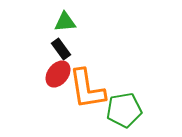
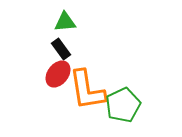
orange L-shape: moved 1 px down
green pentagon: moved 1 px left, 5 px up; rotated 16 degrees counterclockwise
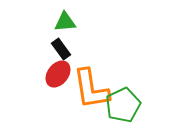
orange L-shape: moved 4 px right, 1 px up
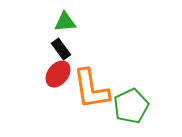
green pentagon: moved 8 px right, 1 px down
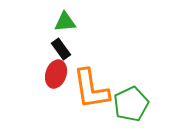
red ellipse: moved 2 px left; rotated 20 degrees counterclockwise
green pentagon: moved 2 px up
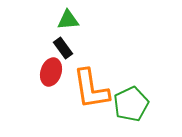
green triangle: moved 3 px right, 2 px up
black rectangle: moved 2 px right, 1 px up
red ellipse: moved 5 px left, 2 px up
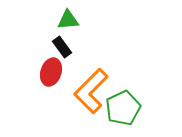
black rectangle: moved 1 px left, 1 px up
orange L-shape: moved 2 px down; rotated 54 degrees clockwise
green pentagon: moved 8 px left, 4 px down
